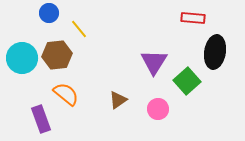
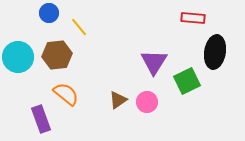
yellow line: moved 2 px up
cyan circle: moved 4 px left, 1 px up
green square: rotated 16 degrees clockwise
pink circle: moved 11 px left, 7 px up
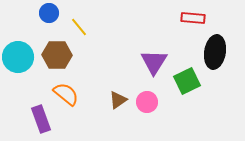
brown hexagon: rotated 8 degrees clockwise
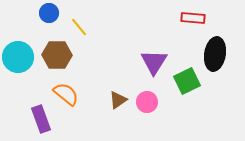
black ellipse: moved 2 px down
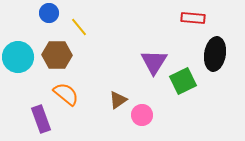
green square: moved 4 px left
pink circle: moved 5 px left, 13 px down
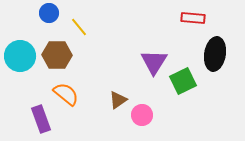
cyan circle: moved 2 px right, 1 px up
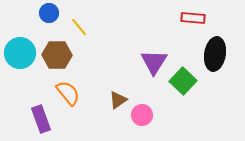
cyan circle: moved 3 px up
green square: rotated 20 degrees counterclockwise
orange semicircle: moved 2 px right, 1 px up; rotated 12 degrees clockwise
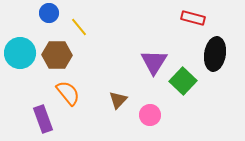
red rectangle: rotated 10 degrees clockwise
brown triangle: rotated 12 degrees counterclockwise
pink circle: moved 8 px right
purple rectangle: moved 2 px right
